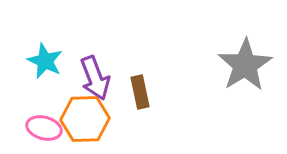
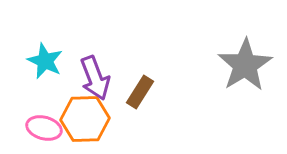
brown rectangle: rotated 44 degrees clockwise
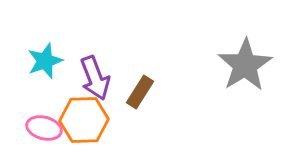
cyan star: rotated 27 degrees clockwise
orange hexagon: moved 1 px left, 1 px down
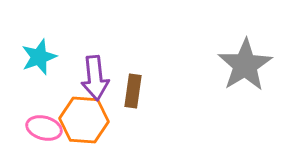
cyan star: moved 6 px left, 4 px up
purple arrow: rotated 15 degrees clockwise
brown rectangle: moved 7 px left, 1 px up; rotated 24 degrees counterclockwise
orange hexagon: rotated 6 degrees clockwise
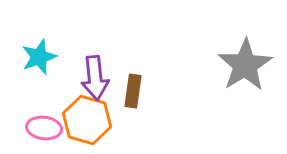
orange hexagon: moved 3 px right; rotated 12 degrees clockwise
pink ellipse: rotated 8 degrees counterclockwise
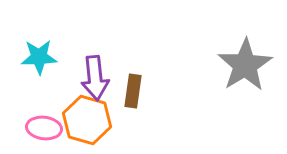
cyan star: rotated 18 degrees clockwise
